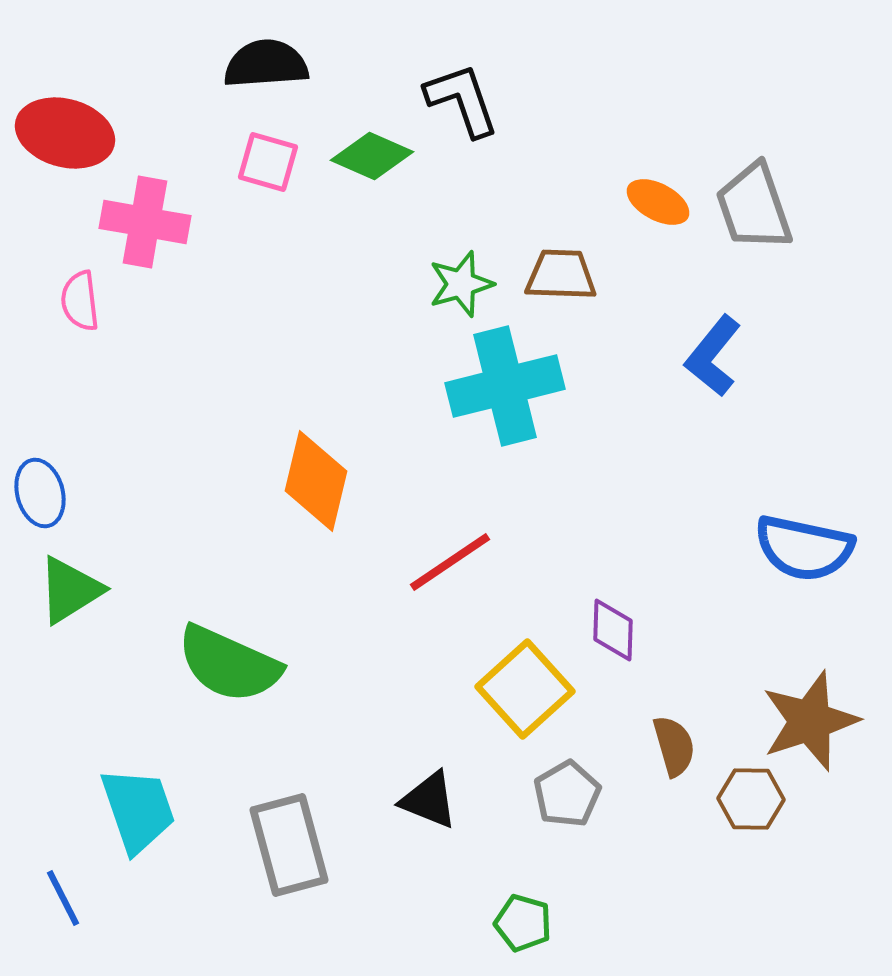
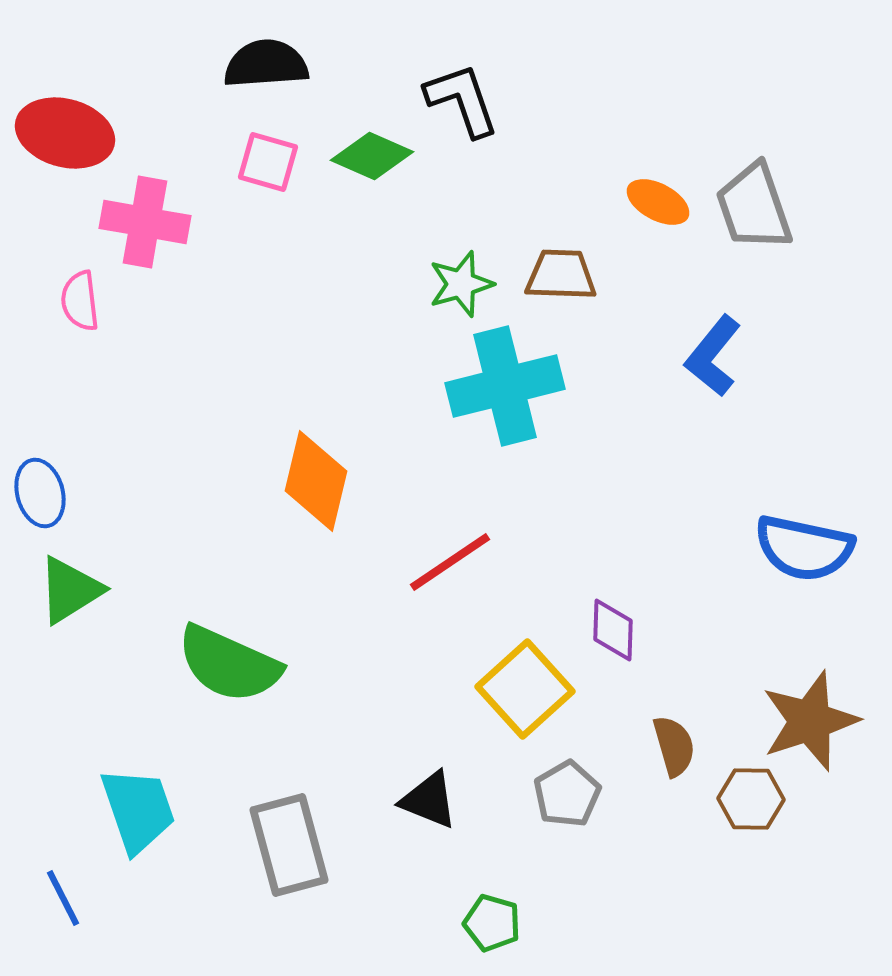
green pentagon: moved 31 px left
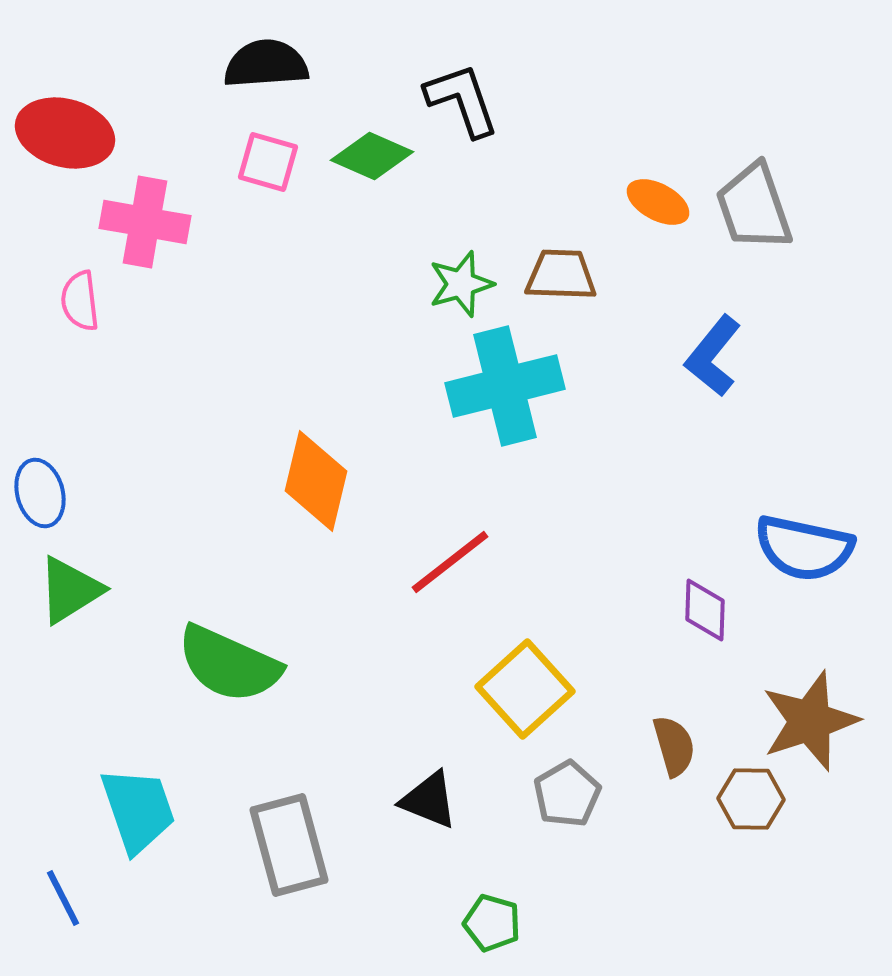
red line: rotated 4 degrees counterclockwise
purple diamond: moved 92 px right, 20 px up
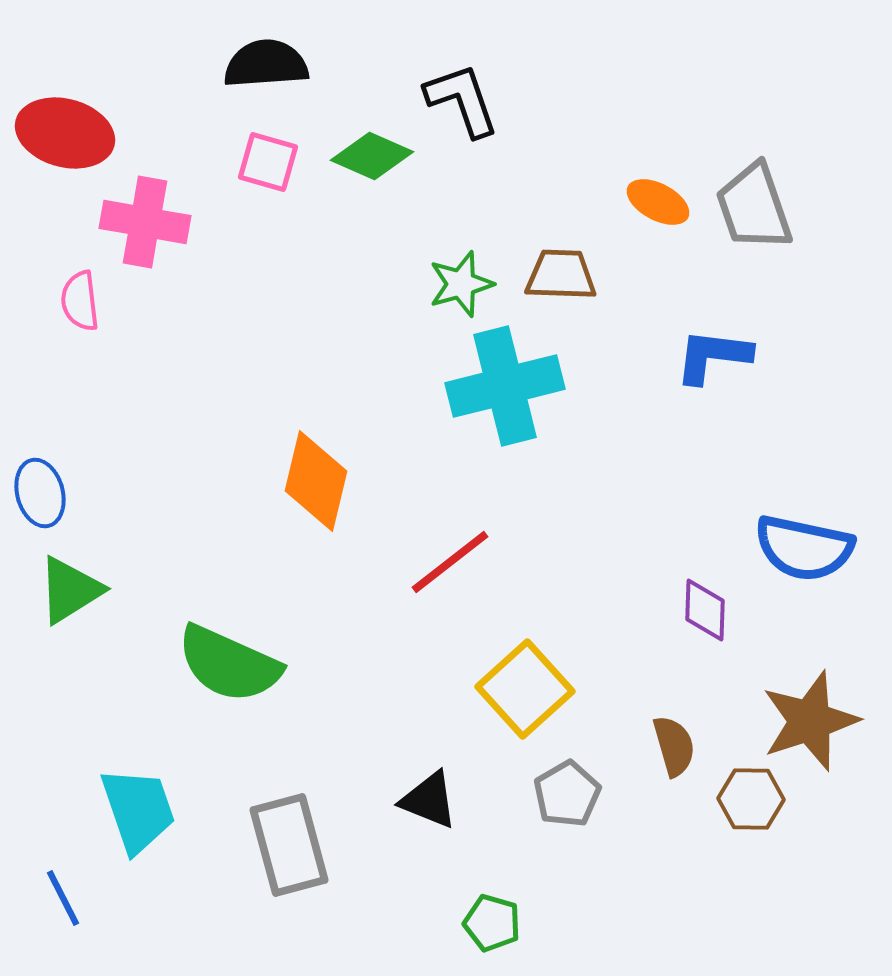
blue L-shape: rotated 58 degrees clockwise
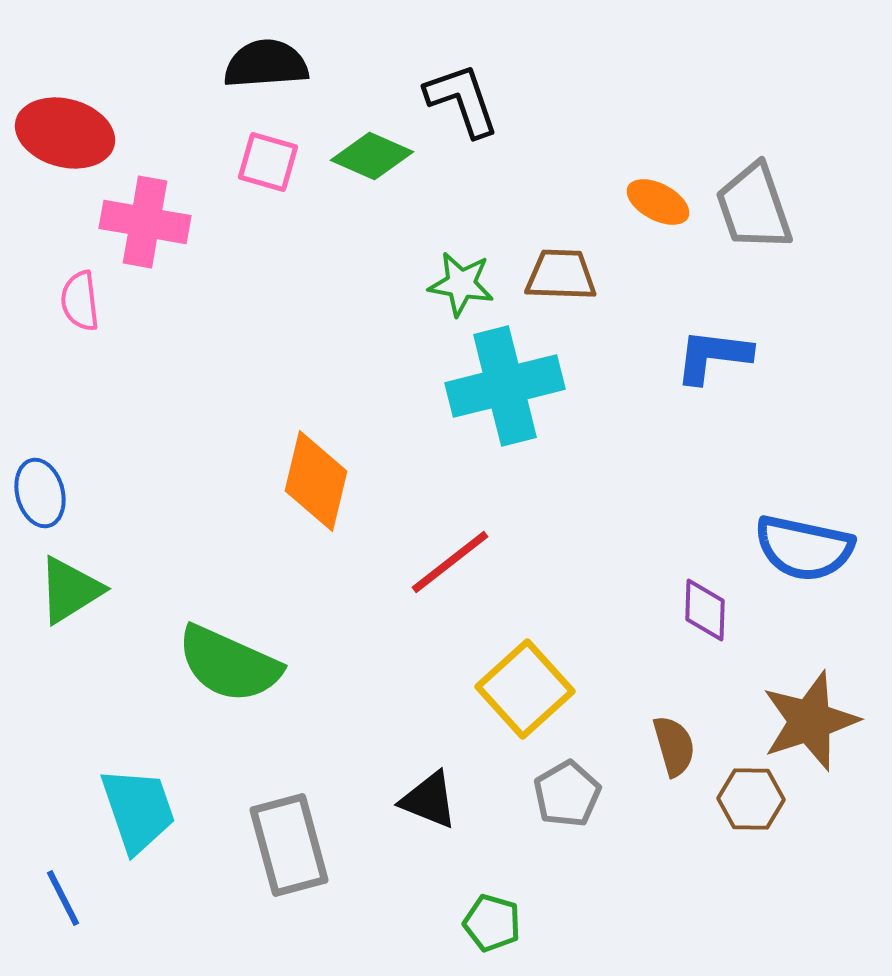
green star: rotated 26 degrees clockwise
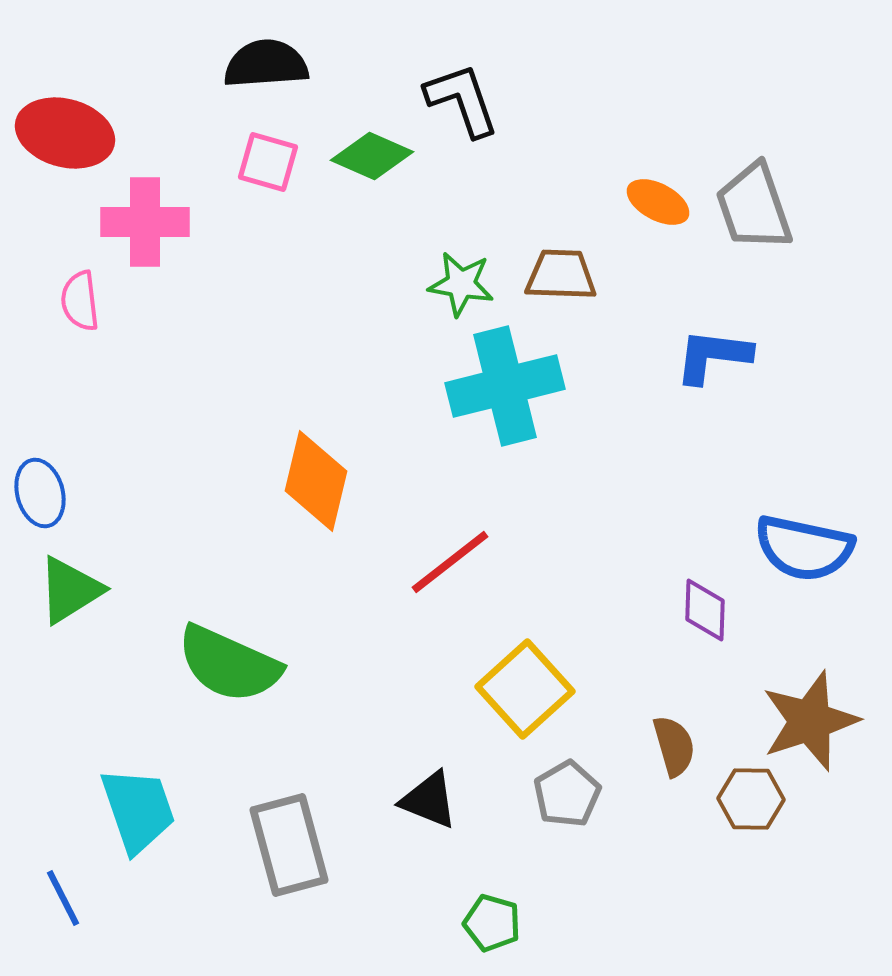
pink cross: rotated 10 degrees counterclockwise
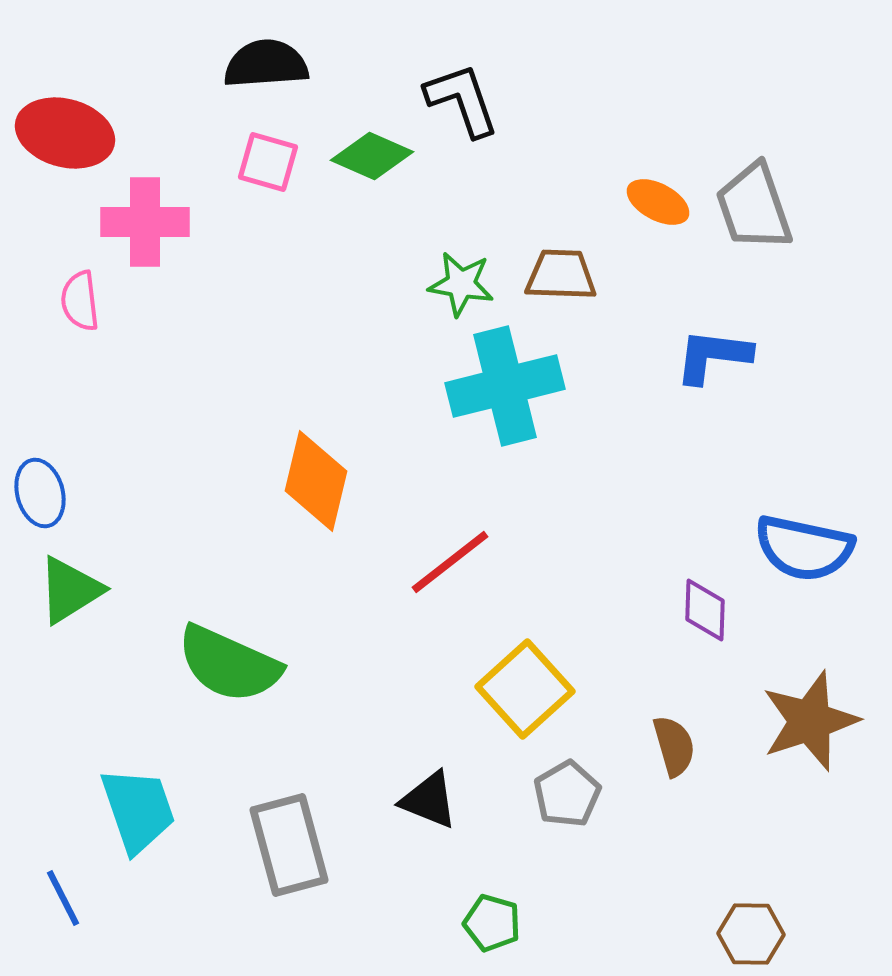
brown hexagon: moved 135 px down
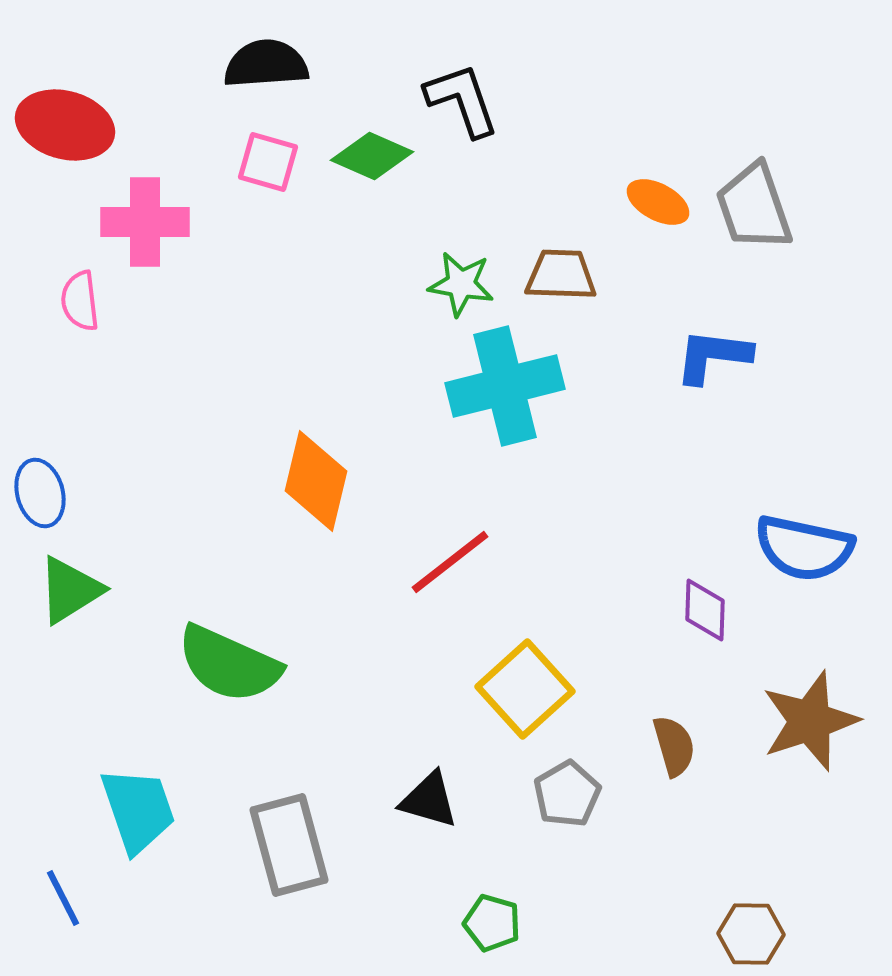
red ellipse: moved 8 px up
black triangle: rotated 6 degrees counterclockwise
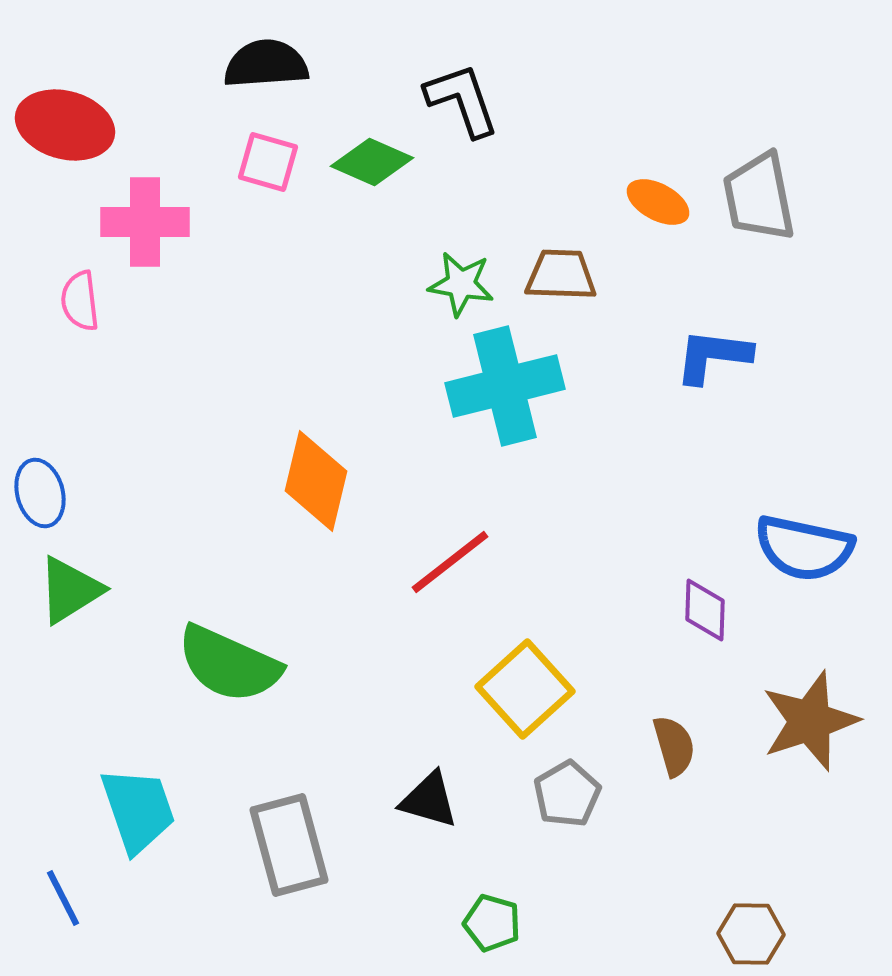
green diamond: moved 6 px down
gray trapezoid: moved 5 px right, 10 px up; rotated 8 degrees clockwise
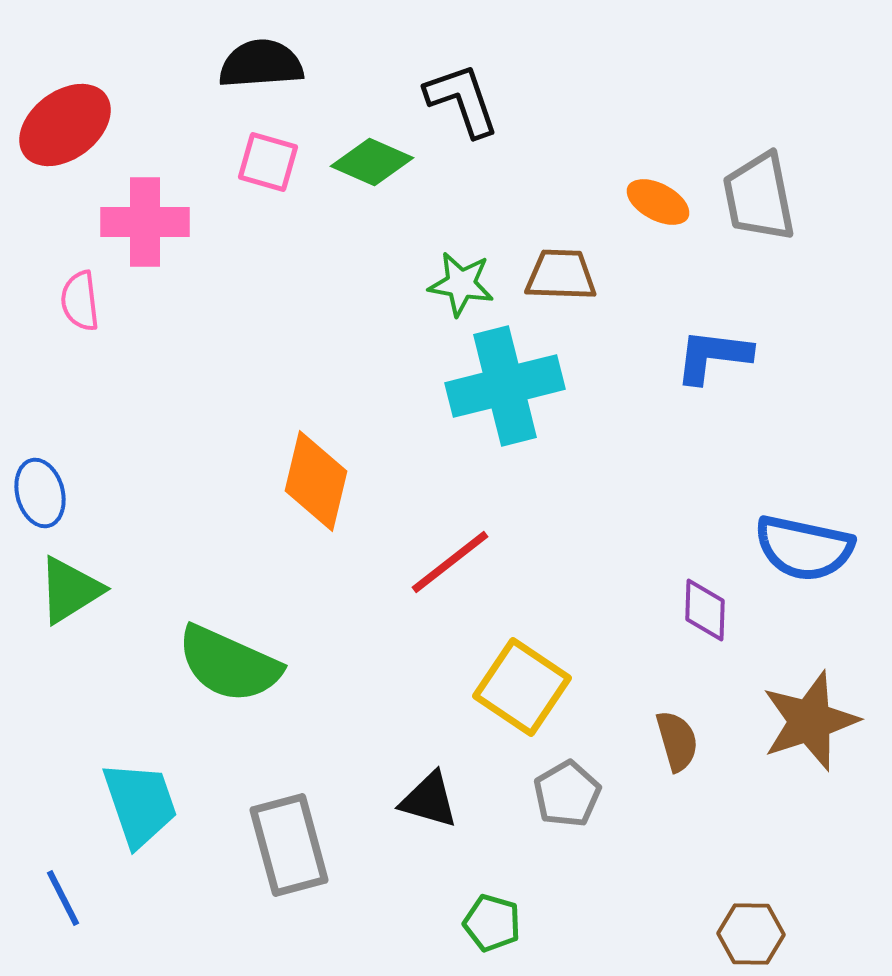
black semicircle: moved 5 px left
red ellipse: rotated 52 degrees counterclockwise
yellow square: moved 3 px left, 2 px up; rotated 14 degrees counterclockwise
brown semicircle: moved 3 px right, 5 px up
cyan trapezoid: moved 2 px right, 6 px up
